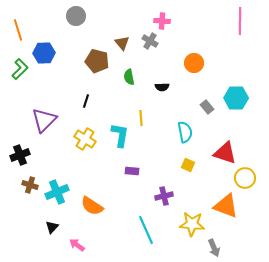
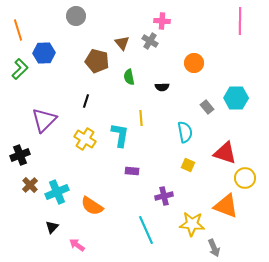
brown cross: rotated 28 degrees clockwise
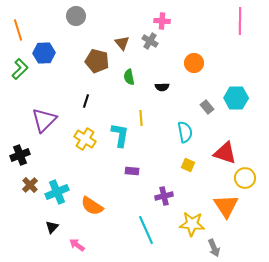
orange triangle: rotated 36 degrees clockwise
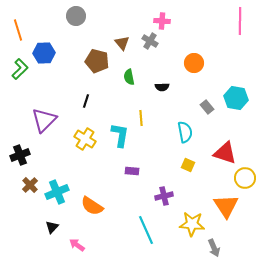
cyan hexagon: rotated 10 degrees clockwise
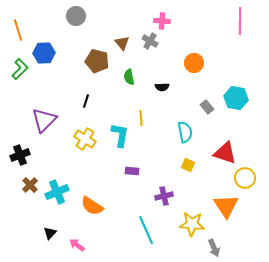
black triangle: moved 2 px left, 6 px down
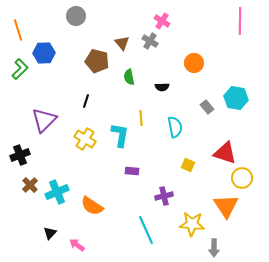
pink cross: rotated 28 degrees clockwise
cyan semicircle: moved 10 px left, 5 px up
yellow circle: moved 3 px left
gray arrow: rotated 24 degrees clockwise
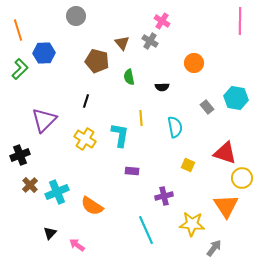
gray arrow: rotated 144 degrees counterclockwise
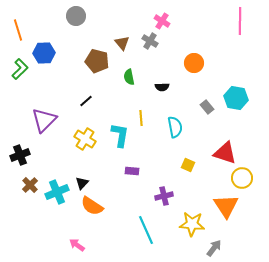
black line: rotated 32 degrees clockwise
black triangle: moved 32 px right, 50 px up
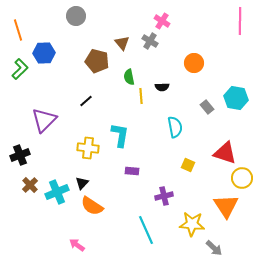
yellow line: moved 22 px up
yellow cross: moved 3 px right, 9 px down; rotated 25 degrees counterclockwise
gray arrow: rotated 96 degrees clockwise
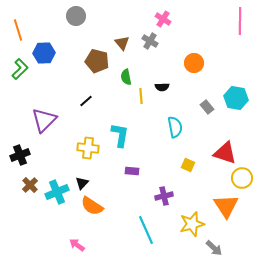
pink cross: moved 1 px right, 2 px up
green semicircle: moved 3 px left
yellow star: rotated 20 degrees counterclockwise
